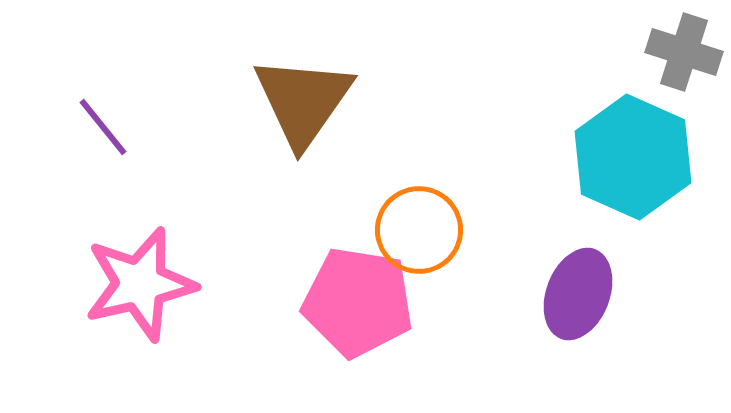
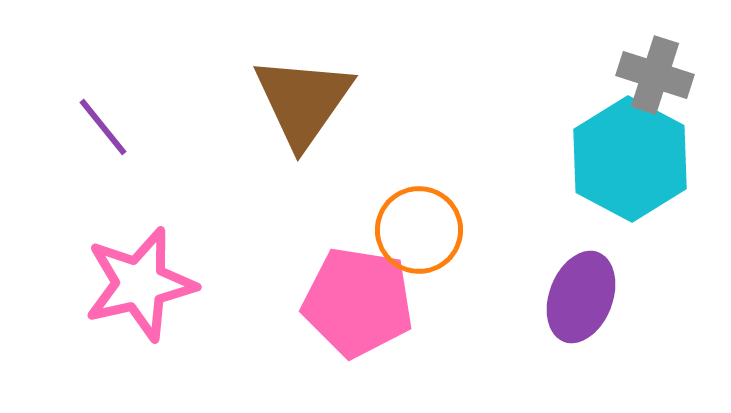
gray cross: moved 29 px left, 23 px down
cyan hexagon: moved 3 px left, 2 px down; rotated 4 degrees clockwise
purple ellipse: moved 3 px right, 3 px down
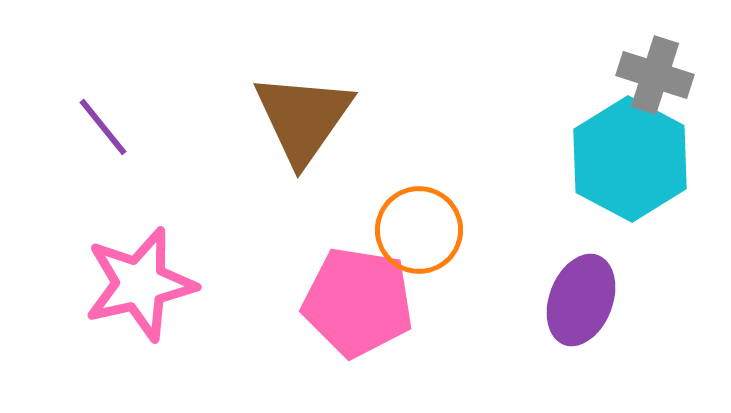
brown triangle: moved 17 px down
purple ellipse: moved 3 px down
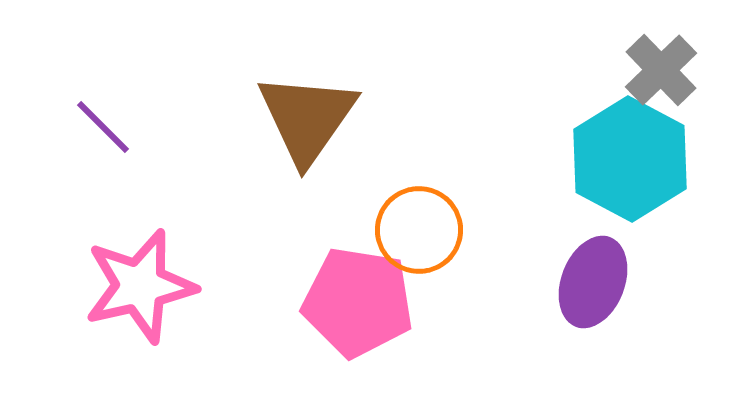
gray cross: moved 6 px right, 5 px up; rotated 28 degrees clockwise
brown triangle: moved 4 px right
purple line: rotated 6 degrees counterclockwise
pink star: moved 2 px down
purple ellipse: moved 12 px right, 18 px up
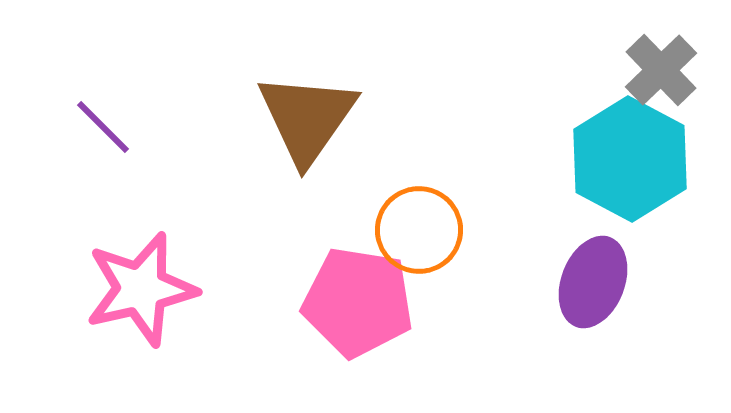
pink star: moved 1 px right, 3 px down
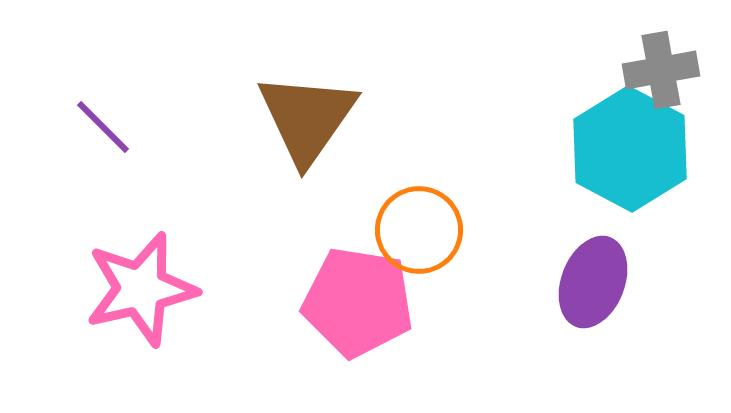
gray cross: rotated 34 degrees clockwise
cyan hexagon: moved 10 px up
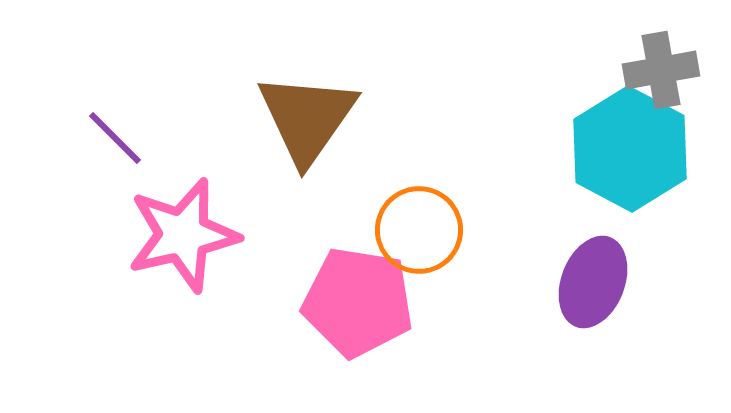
purple line: moved 12 px right, 11 px down
pink star: moved 42 px right, 54 px up
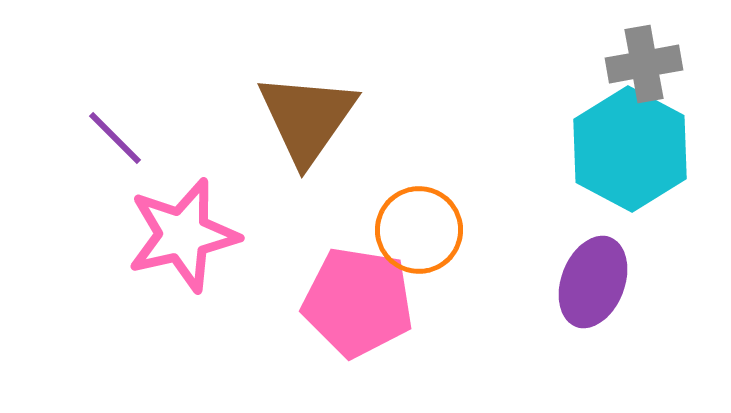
gray cross: moved 17 px left, 6 px up
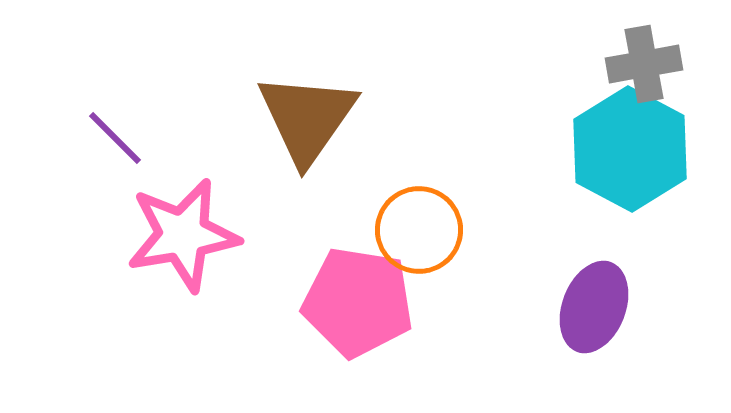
pink star: rotated 3 degrees clockwise
purple ellipse: moved 1 px right, 25 px down
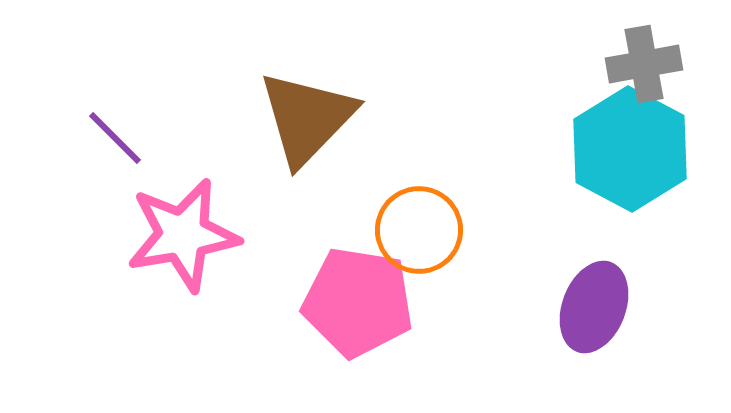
brown triangle: rotated 9 degrees clockwise
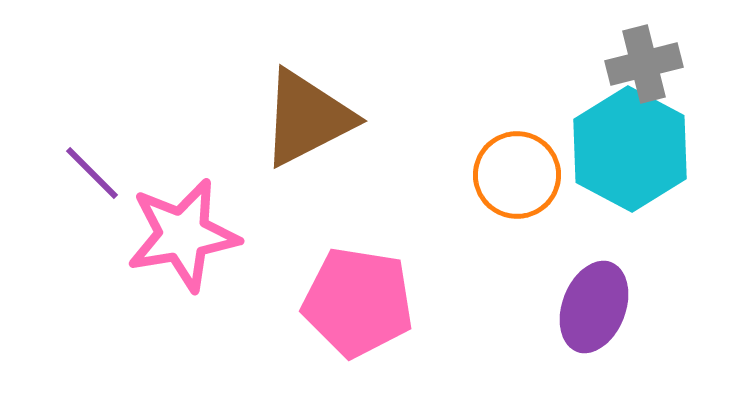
gray cross: rotated 4 degrees counterclockwise
brown triangle: rotated 19 degrees clockwise
purple line: moved 23 px left, 35 px down
orange circle: moved 98 px right, 55 px up
